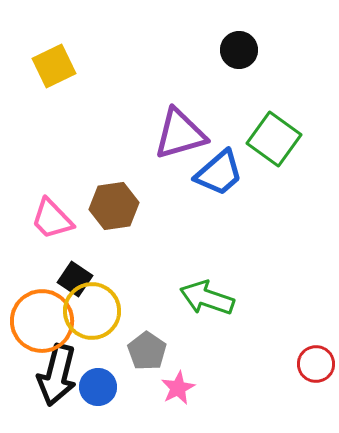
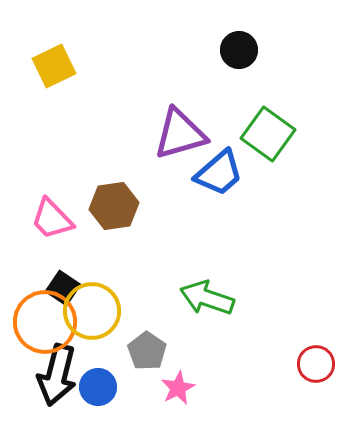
green square: moved 6 px left, 5 px up
black square: moved 12 px left, 9 px down
orange circle: moved 3 px right, 1 px down
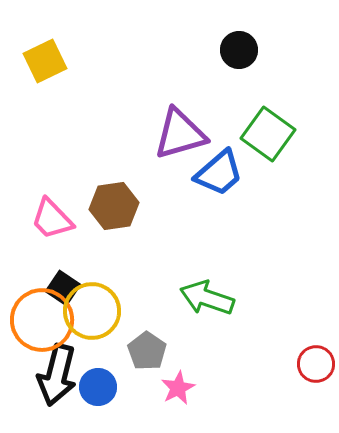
yellow square: moved 9 px left, 5 px up
orange circle: moved 3 px left, 2 px up
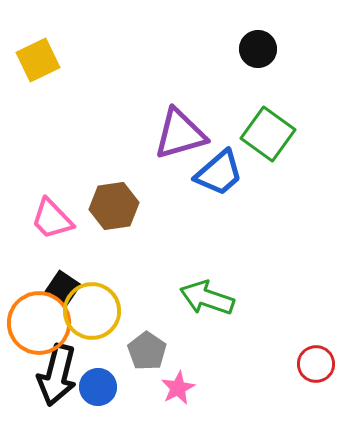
black circle: moved 19 px right, 1 px up
yellow square: moved 7 px left, 1 px up
orange circle: moved 3 px left, 3 px down
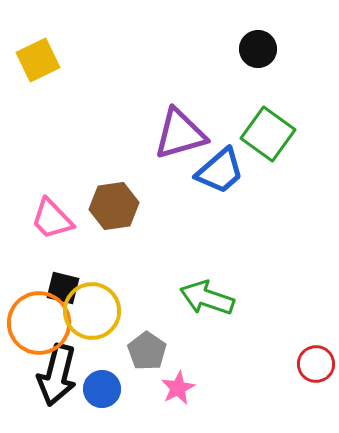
blue trapezoid: moved 1 px right, 2 px up
black square: rotated 20 degrees counterclockwise
blue circle: moved 4 px right, 2 px down
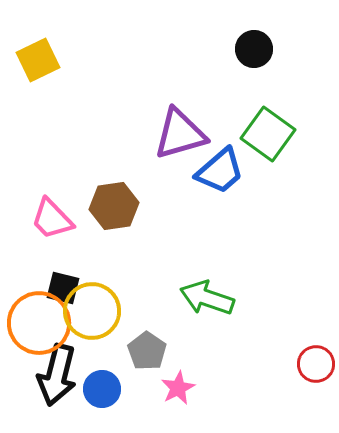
black circle: moved 4 px left
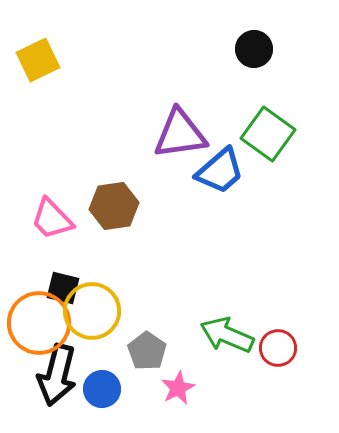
purple triangle: rotated 8 degrees clockwise
green arrow: moved 20 px right, 37 px down; rotated 4 degrees clockwise
red circle: moved 38 px left, 16 px up
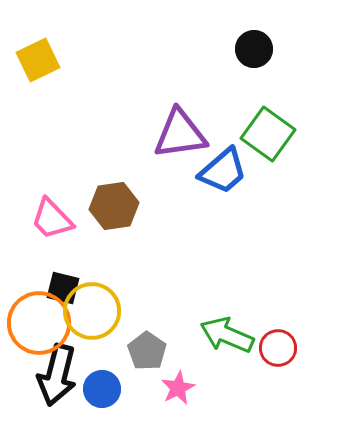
blue trapezoid: moved 3 px right
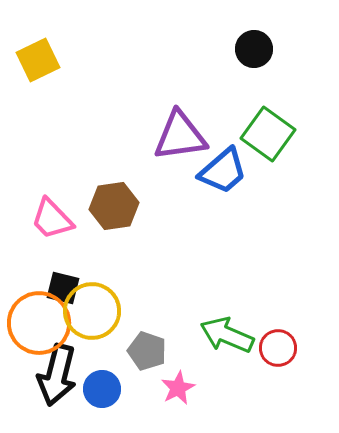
purple triangle: moved 2 px down
gray pentagon: rotated 15 degrees counterclockwise
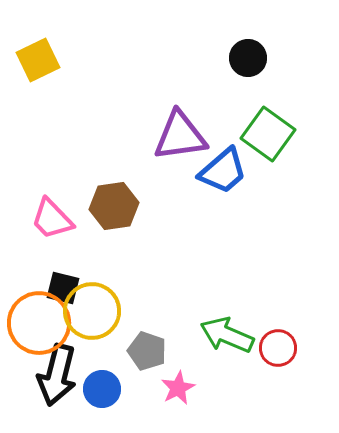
black circle: moved 6 px left, 9 px down
